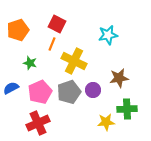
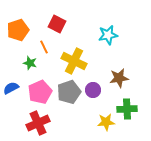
orange line: moved 8 px left, 3 px down; rotated 48 degrees counterclockwise
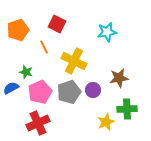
cyan star: moved 1 px left, 3 px up
green star: moved 4 px left, 9 px down
yellow star: rotated 18 degrees counterclockwise
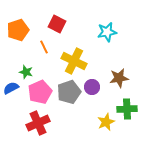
purple circle: moved 1 px left, 3 px up
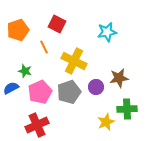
green star: moved 1 px left, 1 px up
purple circle: moved 4 px right
red cross: moved 1 px left, 2 px down
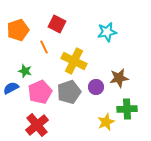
red cross: rotated 15 degrees counterclockwise
